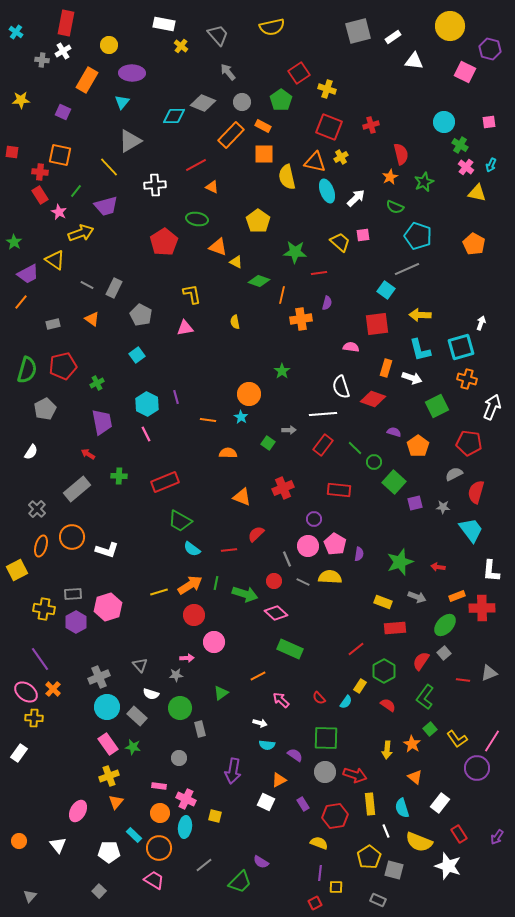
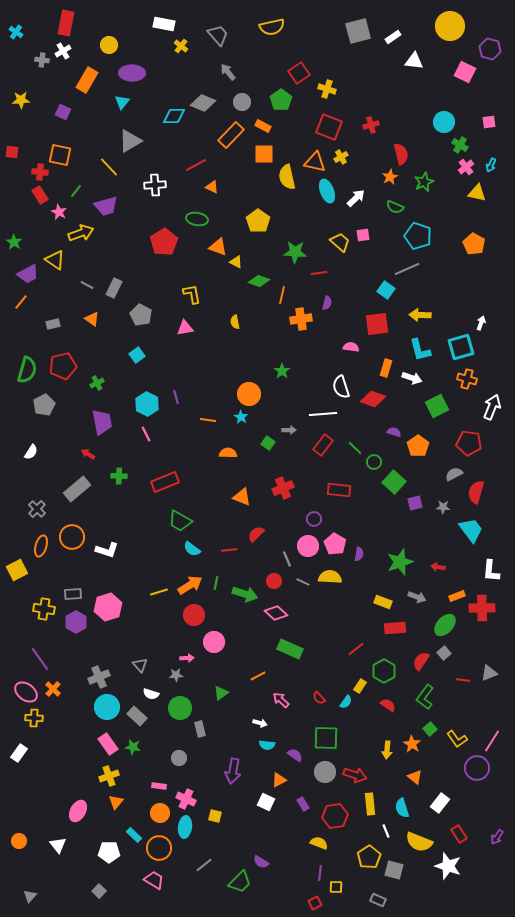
pink cross at (466, 167): rotated 14 degrees clockwise
gray pentagon at (45, 409): moved 1 px left, 4 px up
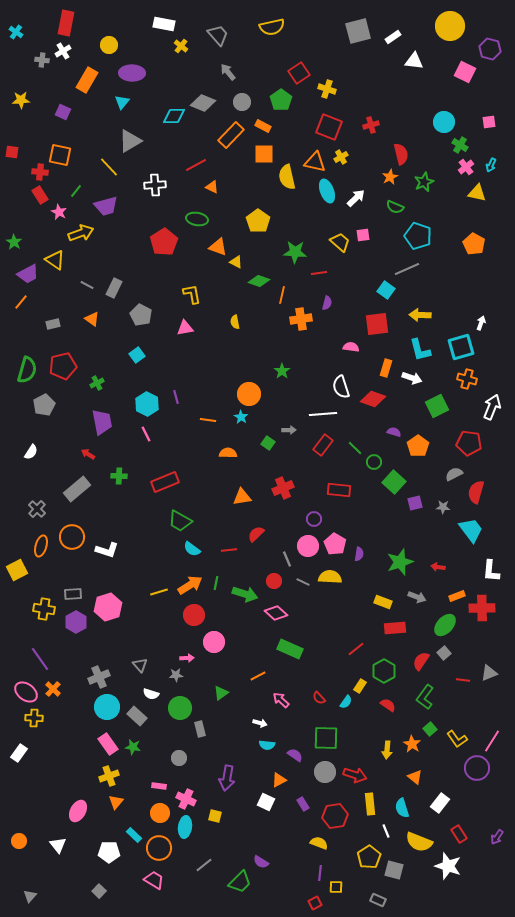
orange triangle at (242, 497): rotated 30 degrees counterclockwise
purple arrow at (233, 771): moved 6 px left, 7 px down
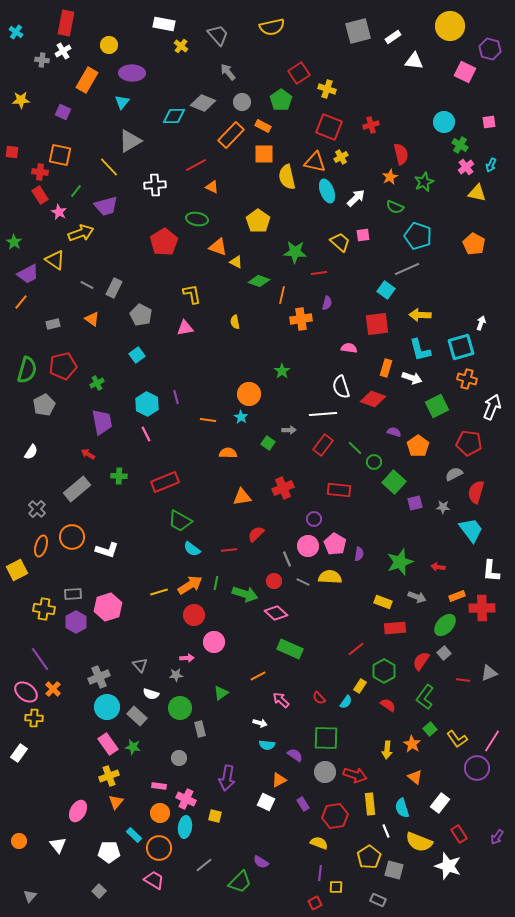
pink semicircle at (351, 347): moved 2 px left, 1 px down
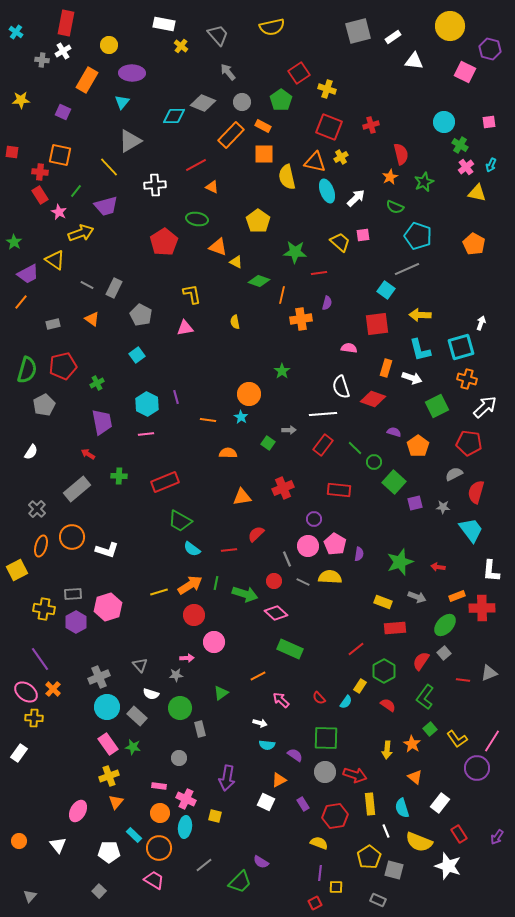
white arrow at (492, 407): moved 7 px left; rotated 25 degrees clockwise
pink line at (146, 434): rotated 70 degrees counterclockwise
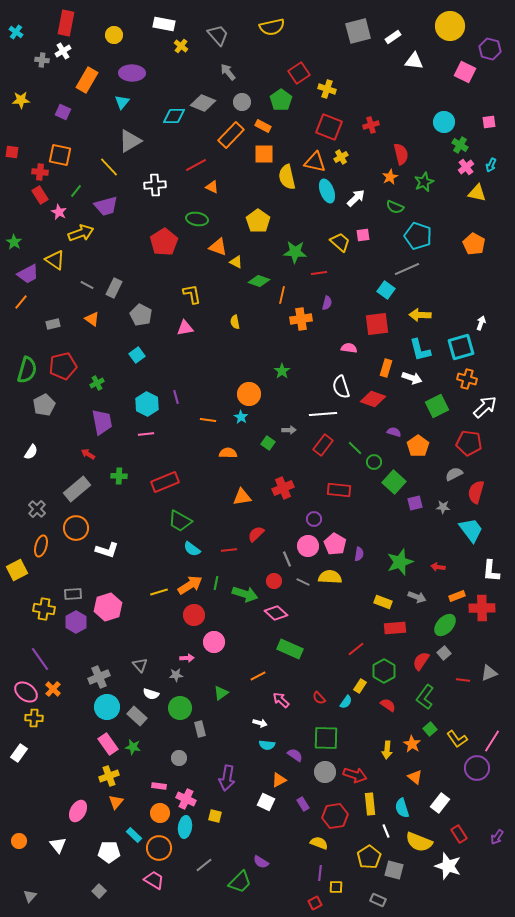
yellow circle at (109, 45): moved 5 px right, 10 px up
orange circle at (72, 537): moved 4 px right, 9 px up
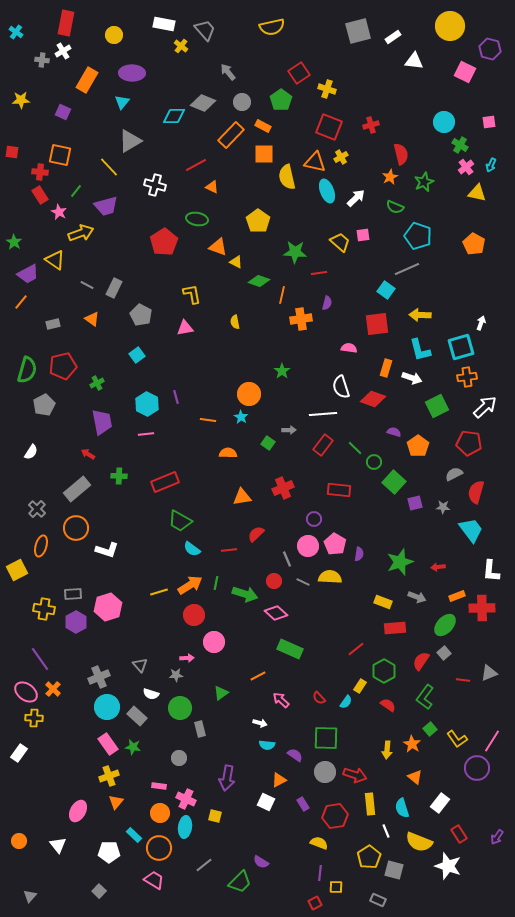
gray trapezoid at (218, 35): moved 13 px left, 5 px up
white cross at (155, 185): rotated 20 degrees clockwise
orange cross at (467, 379): moved 2 px up; rotated 24 degrees counterclockwise
red arrow at (438, 567): rotated 16 degrees counterclockwise
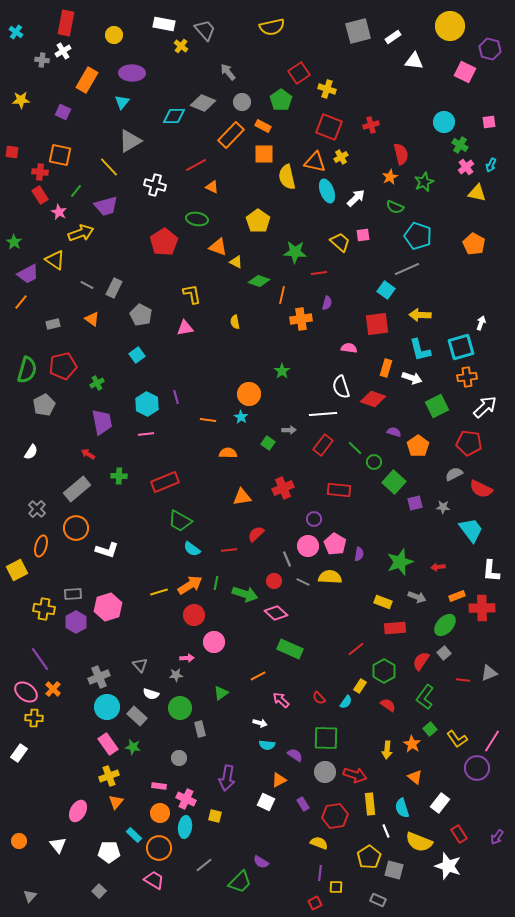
red semicircle at (476, 492): moved 5 px right, 3 px up; rotated 80 degrees counterclockwise
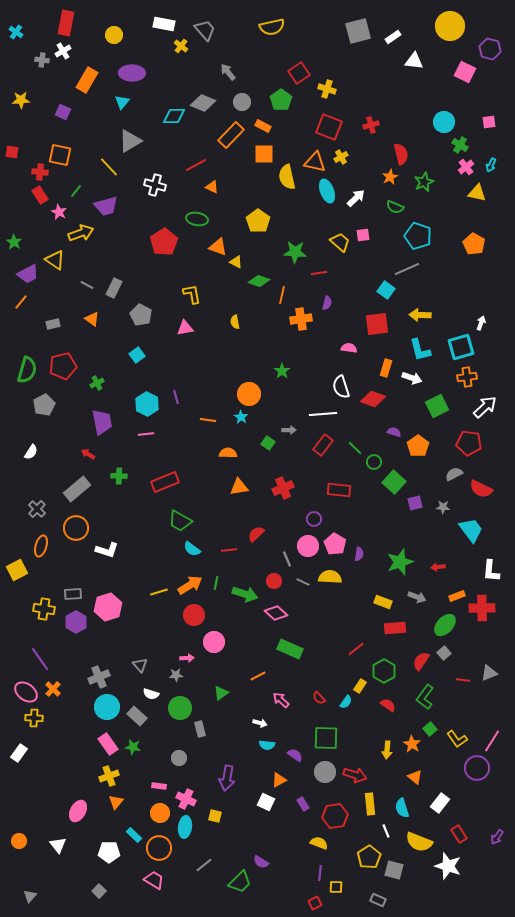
orange triangle at (242, 497): moved 3 px left, 10 px up
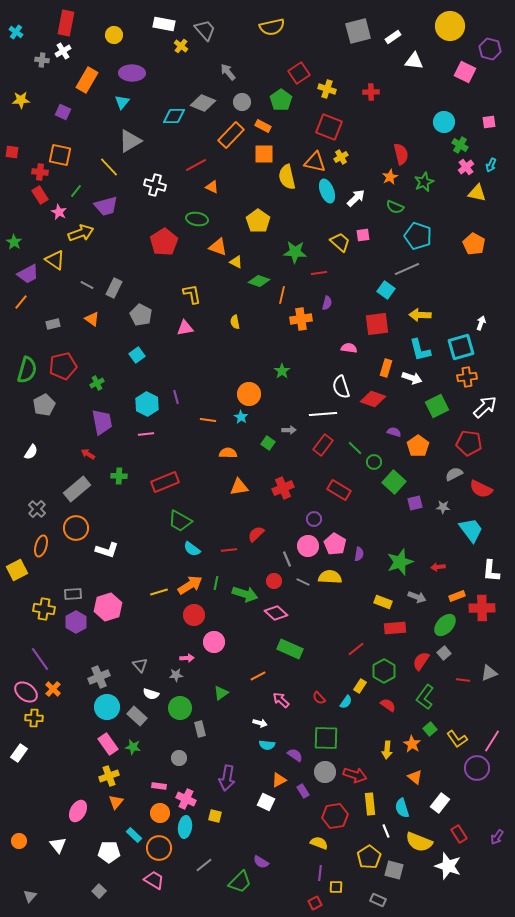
red cross at (371, 125): moved 33 px up; rotated 14 degrees clockwise
red rectangle at (339, 490): rotated 25 degrees clockwise
purple rectangle at (303, 804): moved 13 px up
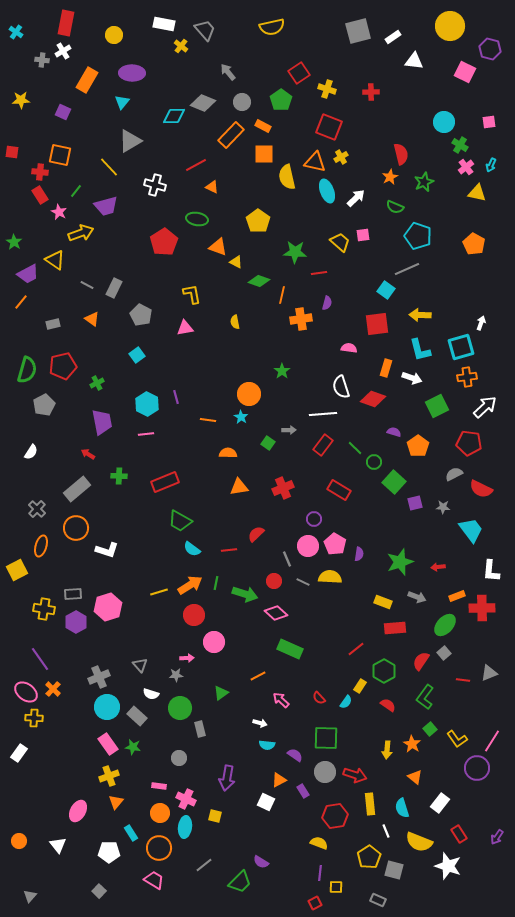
cyan rectangle at (134, 835): moved 3 px left, 2 px up; rotated 14 degrees clockwise
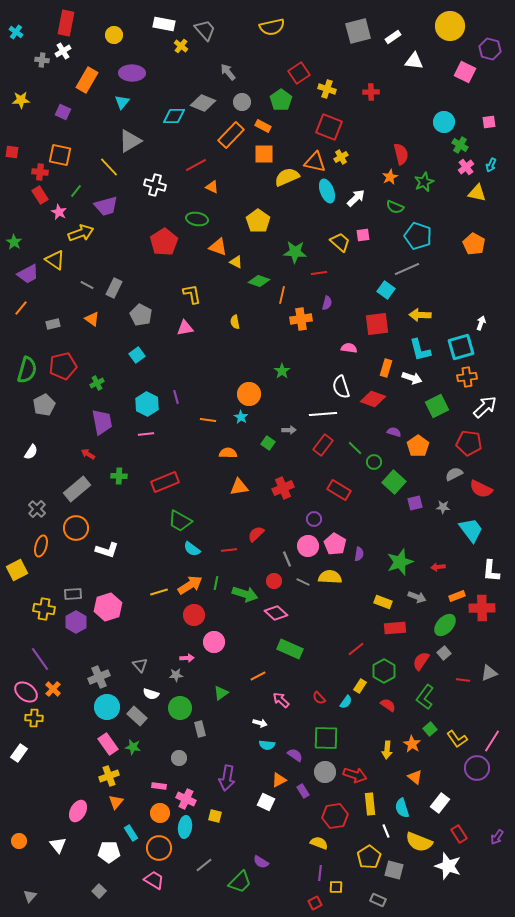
yellow semicircle at (287, 177): rotated 80 degrees clockwise
orange line at (21, 302): moved 6 px down
